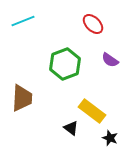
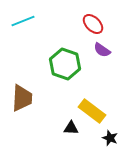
purple semicircle: moved 8 px left, 10 px up
green hexagon: rotated 20 degrees counterclockwise
black triangle: rotated 35 degrees counterclockwise
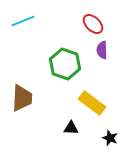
purple semicircle: rotated 54 degrees clockwise
yellow rectangle: moved 8 px up
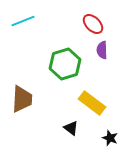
green hexagon: rotated 24 degrees clockwise
brown trapezoid: moved 1 px down
black triangle: rotated 35 degrees clockwise
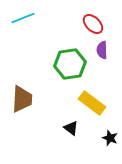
cyan line: moved 3 px up
green hexagon: moved 5 px right; rotated 8 degrees clockwise
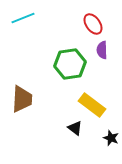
red ellipse: rotated 10 degrees clockwise
yellow rectangle: moved 2 px down
black triangle: moved 4 px right
black star: moved 1 px right
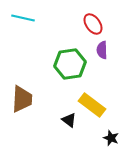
cyan line: rotated 35 degrees clockwise
black triangle: moved 6 px left, 8 px up
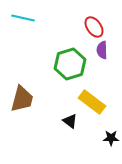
red ellipse: moved 1 px right, 3 px down
green hexagon: rotated 8 degrees counterclockwise
brown trapezoid: rotated 12 degrees clockwise
yellow rectangle: moved 3 px up
black triangle: moved 1 px right, 1 px down
black star: rotated 21 degrees counterclockwise
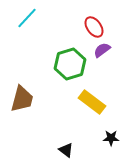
cyan line: moved 4 px right; rotated 60 degrees counterclockwise
purple semicircle: rotated 54 degrees clockwise
black triangle: moved 4 px left, 29 px down
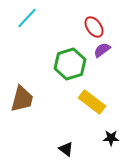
black triangle: moved 1 px up
